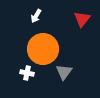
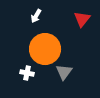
orange circle: moved 2 px right
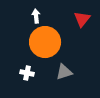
white arrow: rotated 144 degrees clockwise
orange circle: moved 7 px up
gray triangle: rotated 36 degrees clockwise
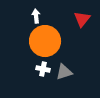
orange circle: moved 1 px up
white cross: moved 16 px right, 4 px up
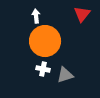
red triangle: moved 5 px up
gray triangle: moved 1 px right, 3 px down
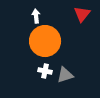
white cross: moved 2 px right, 2 px down
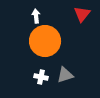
white cross: moved 4 px left, 6 px down
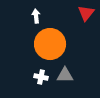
red triangle: moved 4 px right, 1 px up
orange circle: moved 5 px right, 3 px down
gray triangle: rotated 18 degrees clockwise
